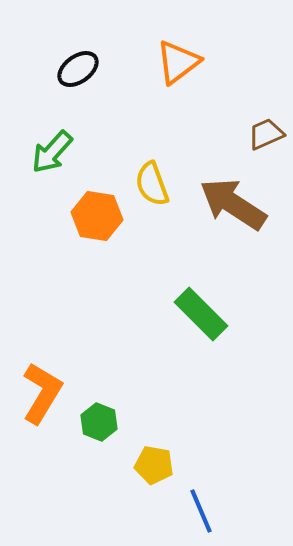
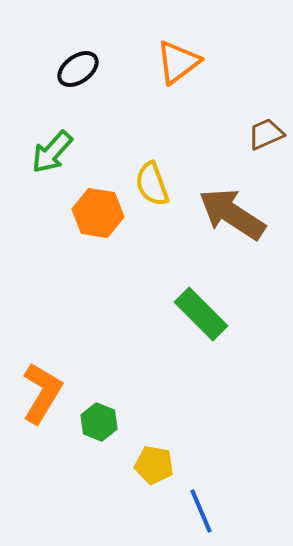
brown arrow: moved 1 px left, 10 px down
orange hexagon: moved 1 px right, 3 px up
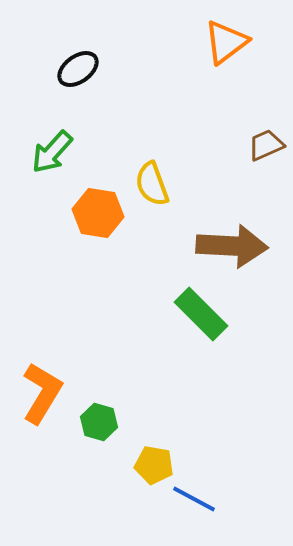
orange triangle: moved 48 px right, 20 px up
brown trapezoid: moved 11 px down
brown arrow: moved 32 px down; rotated 150 degrees clockwise
green hexagon: rotated 6 degrees counterclockwise
blue line: moved 7 px left, 12 px up; rotated 39 degrees counterclockwise
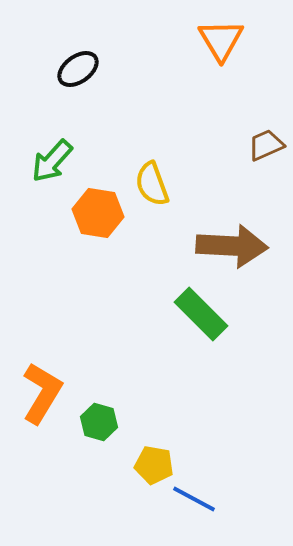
orange triangle: moved 5 px left, 2 px up; rotated 24 degrees counterclockwise
green arrow: moved 9 px down
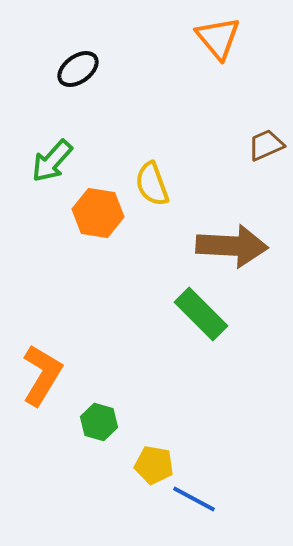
orange triangle: moved 3 px left, 2 px up; rotated 9 degrees counterclockwise
orange L-shape: moved 18 px up
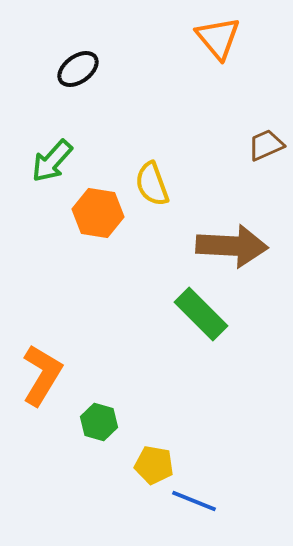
blue line: moved 2 px down; rotated 6 degrees counterclockwise
